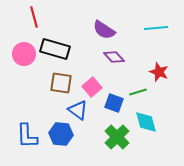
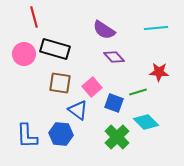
red star: rotated 18 degrees counterclockwise
brown square: moved 1 px left
cyan diamond: rotated 30 degrees counterclockwise
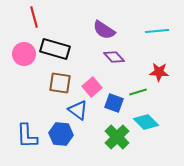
cyan line: moved 1 px right, 3 px down
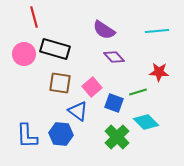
blue triangle: moved 1 px down
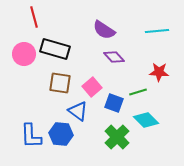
cyan diamond: moved 2 px up
blue L-shape: moved 4 px right
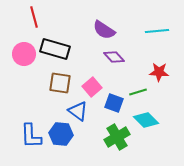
green cross: rotated 15 degrees clockwise
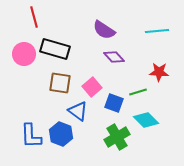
blue hexagon: rotated 15 degrees clockwise
